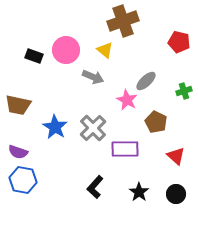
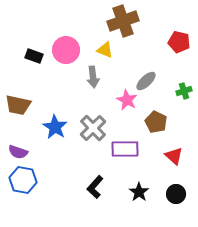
yellow triangle: rotated 18 degrees counterclockwise
gray arrow: rotated 60 degrees clockwise
red triangle: moved 2 px left
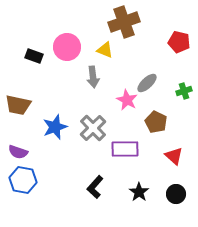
brown cross: moved 1 px right, 1 px down
pink circle: moved 1 px right, 3 px up
gray ellipse: moved 1 px right, 2 px down
blue star: rotated 20 degrees clockwise
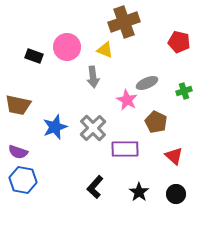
gray ellipse: rotated 20 degrees clockwise
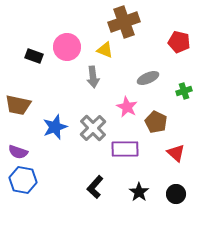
gray ellipse: moved 1 px right, 5 px up
pink star: moved 7 px down
red triangle: moved 2 px right, 3 px up
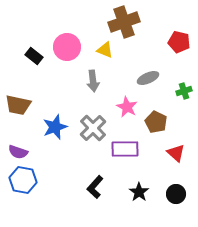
black rectangle: rotated 18 degrees clockwise
gray arrow: moved 4 px down
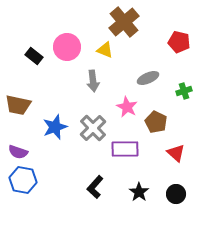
brown cross: rotated 20 degrees counterclockwise
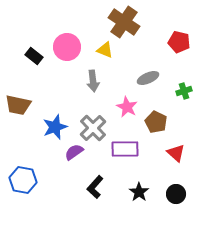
brown cross: rotated 16 degrees counterclockwise
purple semicircle: moved 56 px right; rotated 126 degrees clockwise
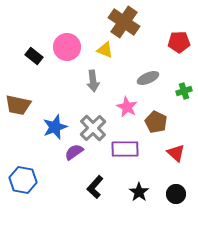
red pentagon: rotated 15 degrees counterclockwise
